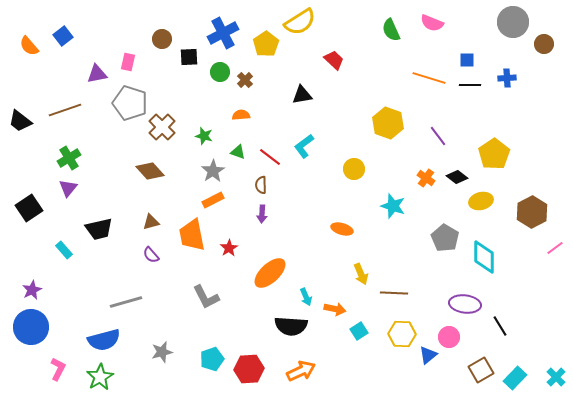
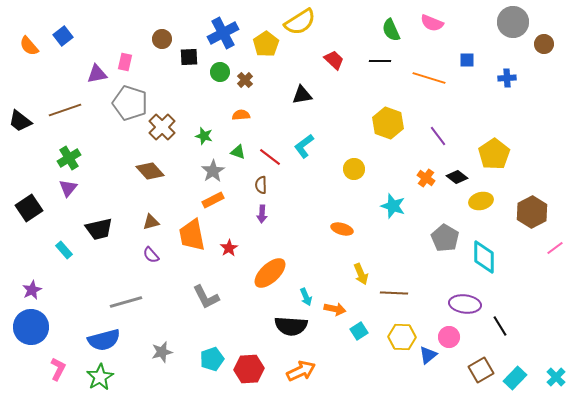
pink rectangle at (128, 62): moved 3 px left
black line at (470, 85): moved 90 px left, 24 px up
yellow hexagon at (402, 334): moved 3 px down
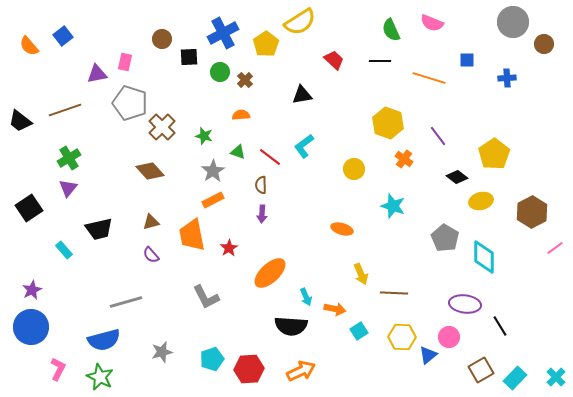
orange cross at (426, 178): moved 22 px left, 19 px up
green star at (100, 377): rotated 16 degrees counterclockwise
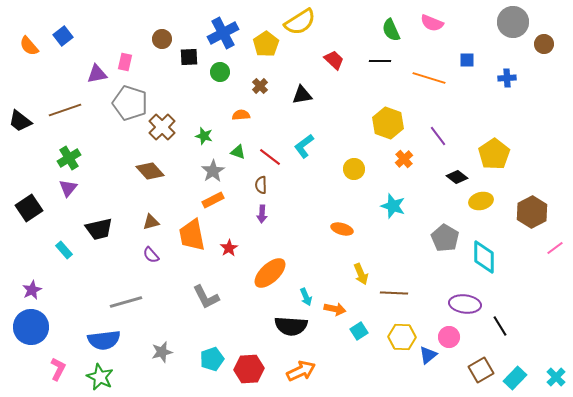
brown cross at (245, 80): moved 15 px right, 6 px down
orange cross at (404, 159): rotated 12 degrees clockwise
blue semicircle at (104, 340): rotated 8 degrees clockwise
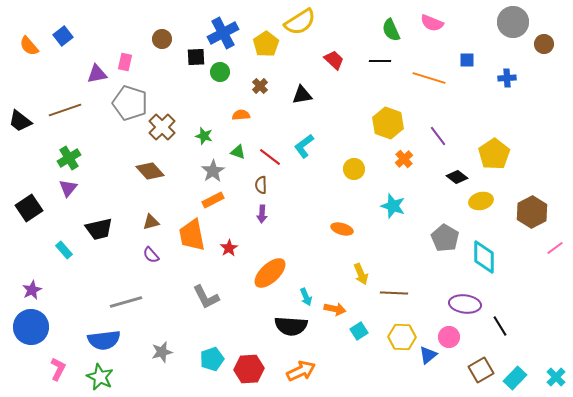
black square at (189, 57): moved 7 px right
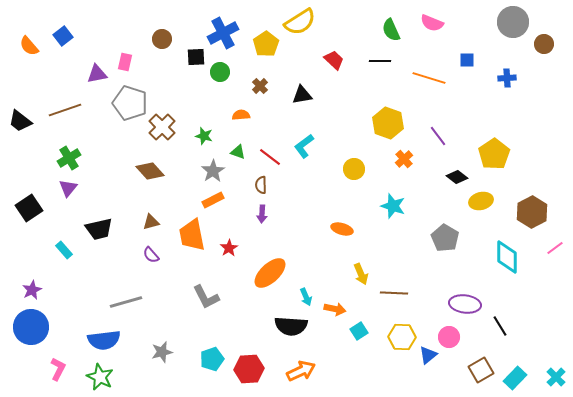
cyan diamond at (484, 257): moved 23 px right
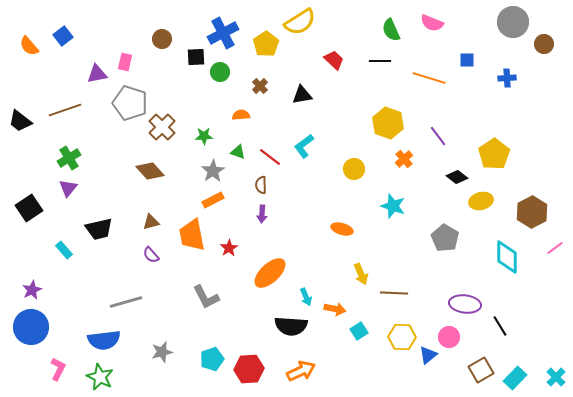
green star at (204, 136): rotated 18 degrees counterclockwise
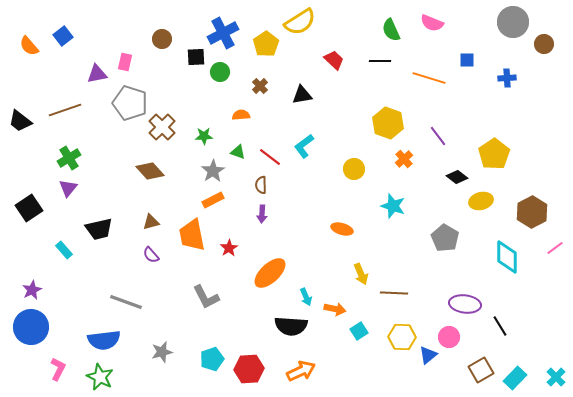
gray line at (126, 302): rotated 36 degrees clockwise
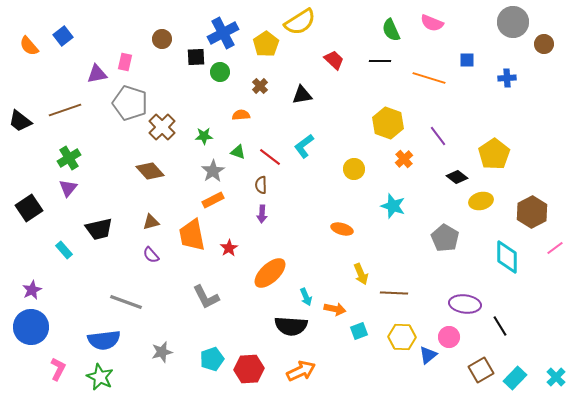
cyan square at (359, 331): rotated 12 degrees clockwise
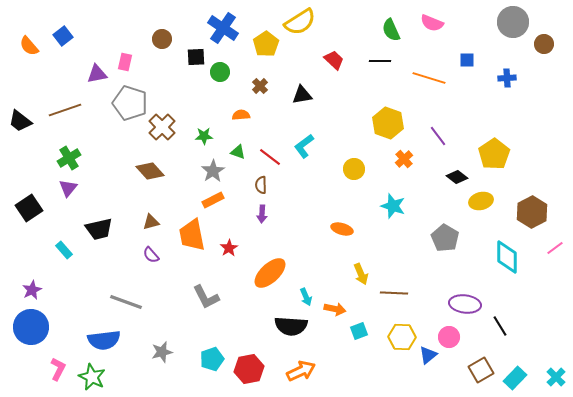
blue cross at (223, 33): moved 5 px up; rotated 28 degrees counterclockwise
red hexagon at (249, 369): rotated 8 degrees counterclockwise
green star at (100, 377): moved 8 px left
